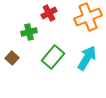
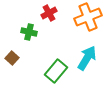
green cross: rotated 28 degrees clockwise
green rectangle: moved 3 px right, 14 px down
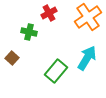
orange cross: rotated 12 degrees counterclockwise
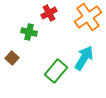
cyan arrow: moved 3 px left
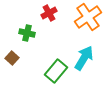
green cross: moved 2 px left, 1 px down
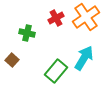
red cross: moved 7 px right, 5 px down
orange cross: moved 2 px left
brown square: moved 2 px down
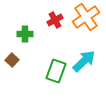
red cross: moved 1 px left, 2 px down
green cross: moved 2 px left, 1 px down; rotated 14 degrees counterclockwise
cyan arrow: moved 3 px down; rotated 15 degrees clockwise
green rectangle: rotated 20 degrees counterclockwise
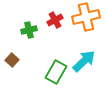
orange cross: rotated 20 degrees clockwise
green cross: moved 4 px right, 4 px up; rotated 14 degrees counterclockwise
green rectangle: moved 1 px down; rotated 10 degrees clockwise
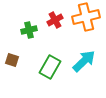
brown square: rotated 24 degrees counterclockwise
green rectangle: moved 6 px left, 5 px up
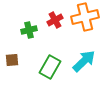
orange cross: moved 1 px left
brown square: rotated 24 degrees counterclockwise
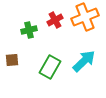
orange cross: rotated 8 degrees counterclockwise
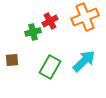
red cross: moved 5 px left, 1 px down
green cross: moved 4 px right, 2 px down
